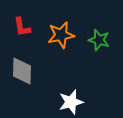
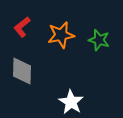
red L-shape: rotated 60 degrees clockwise
white star: rotated 25 degrees counterclockwise
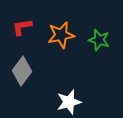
red L-shape: rotated 30 degrees clockwise
gray diamond: rotated 36 degrees clockwise
white star: moved 2 px left; rotated 25 degrees clockwise
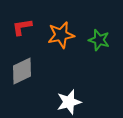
gray diamond: rotated 28 degrees clockwise
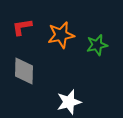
green star: moved 2 px left, 5 px down; rotated 30 degrees counterclockwise
gray diamond: moved 2 px right; rotated 64 degrees counterclockwise
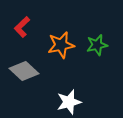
red L-shape: rotated 35 degrees counterclockwise
orange star: moved 10 px down
gray diamond: rotated 48 degrees counterclockwise
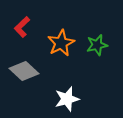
orange star: moved 2 px up; rotated 16 degrees counterclockwise
white star: moved 2 px left, 3 px up
